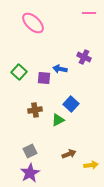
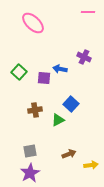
pink line: moved 1 px left, 1 px up
gray square: rotated 16 degrees clockwise
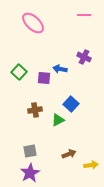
pink line: moved 4 px left, 3 px down
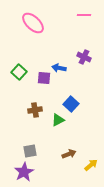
blue arrow: moved 1 px left, 1 px up
yellow arrow: rotated 32 degrees counterclockwise
purple star: moved 6 px left, 1 px up
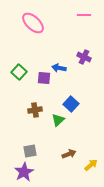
green triangle: rotated 16 degrees counterclockwise
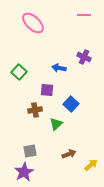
purple square: moved 3 px right, 12 px down
green triangle: moved 2 px left, 4 px down
